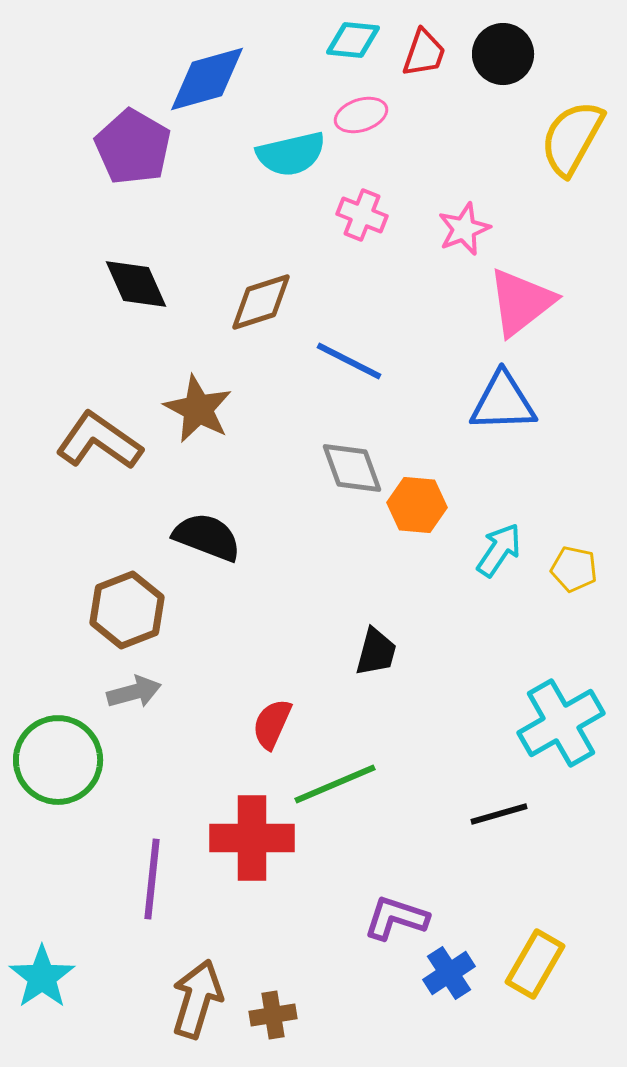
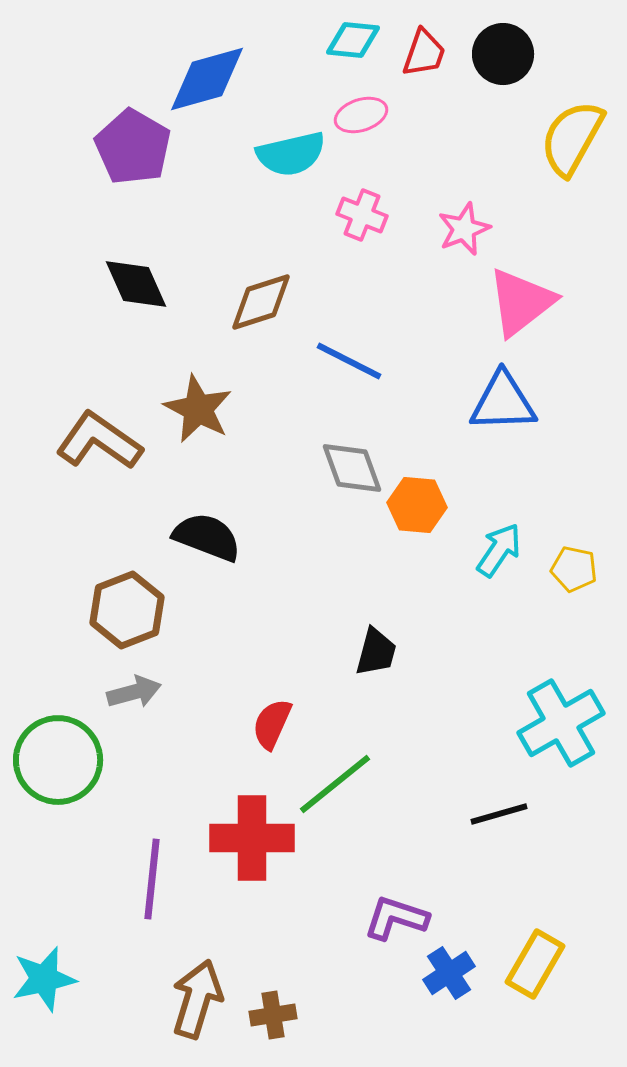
green line: rotated 16 degrees counterclockwise
cyan star: moved 2 px right, 2 px down; rotated 22 degrees clockwise
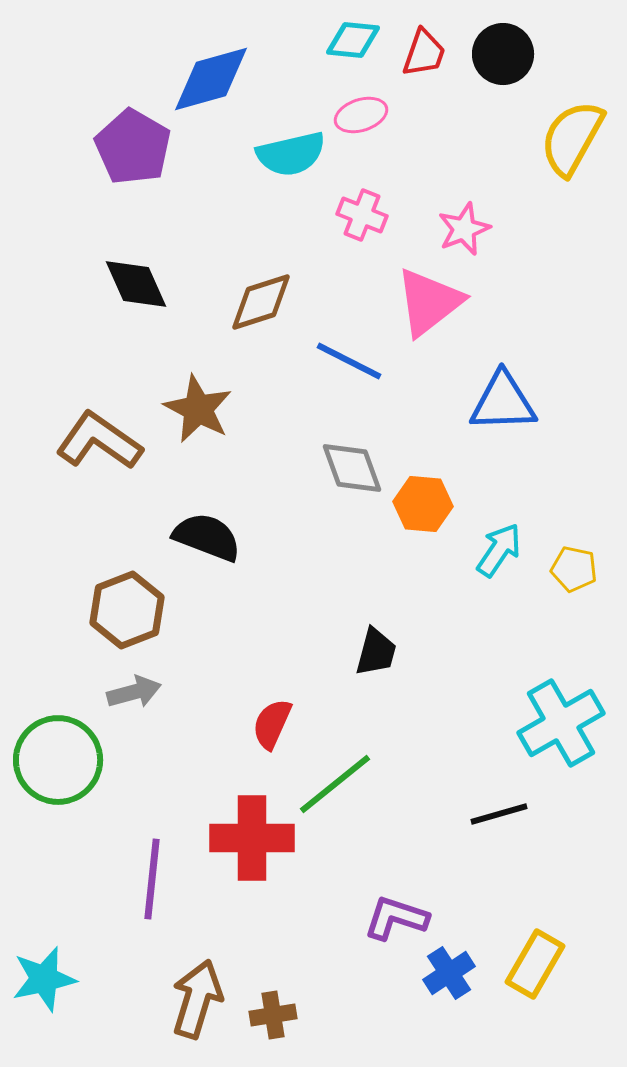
blue diamond: moved 4 px right
pink triangle: moved 92 px left
orange hexagon: moved 6 px right, 1 px up
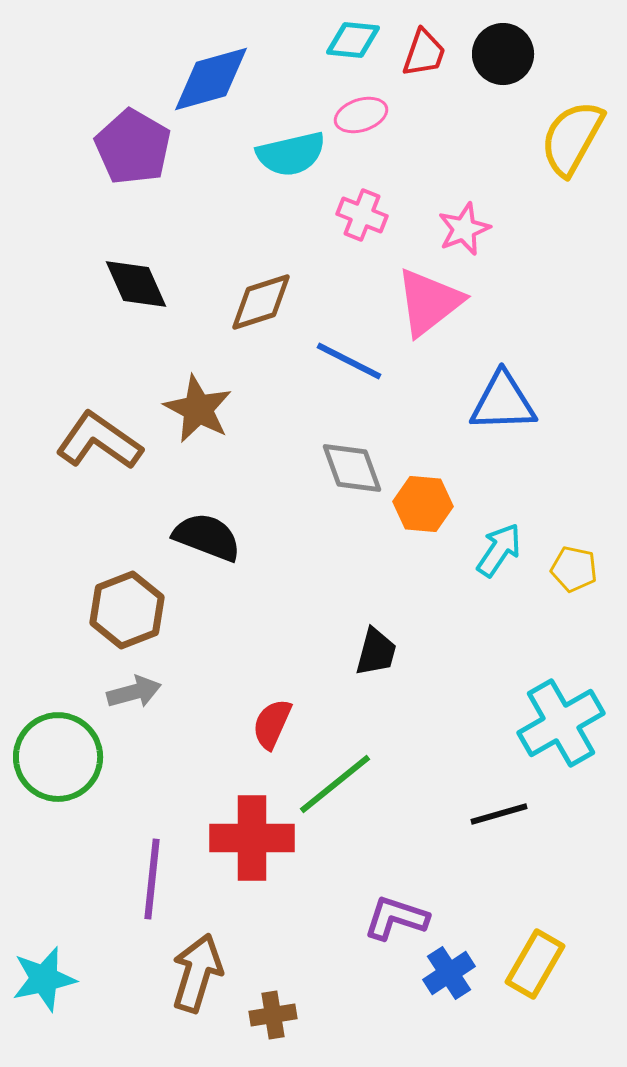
green circle: moved 3 px up
brown arrow: moved 26 px up
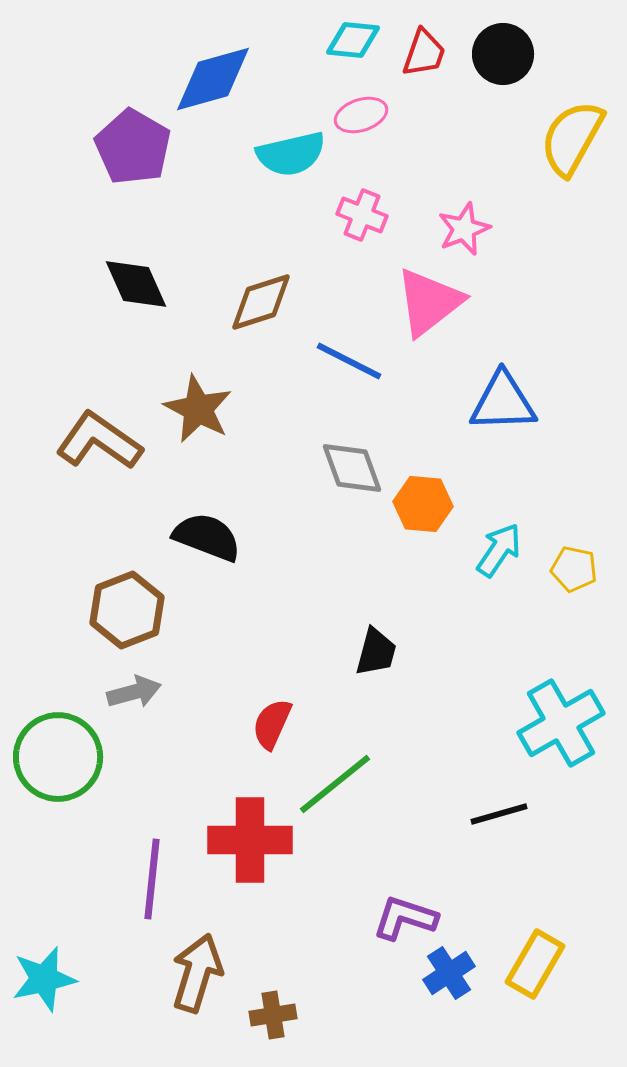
blue diamond: moved 2 px right
red cross: moved 2 px left, 2 px down
purple L-shape: moved 9 px right
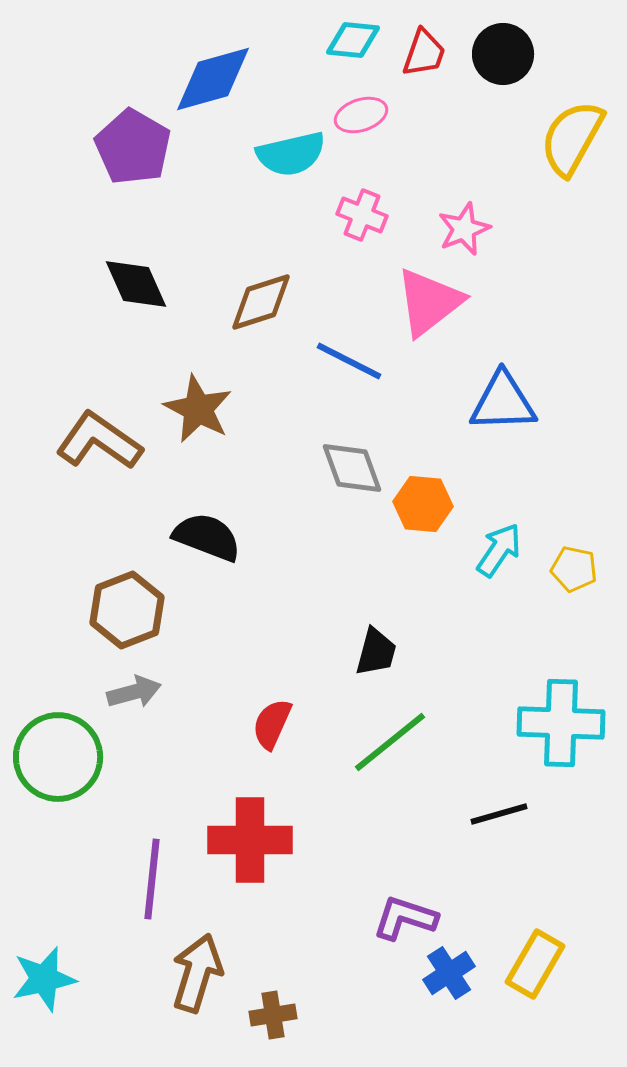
cyan cross: rotated 32 degrees clockwise
green line: moved 55 px right, 42 px up
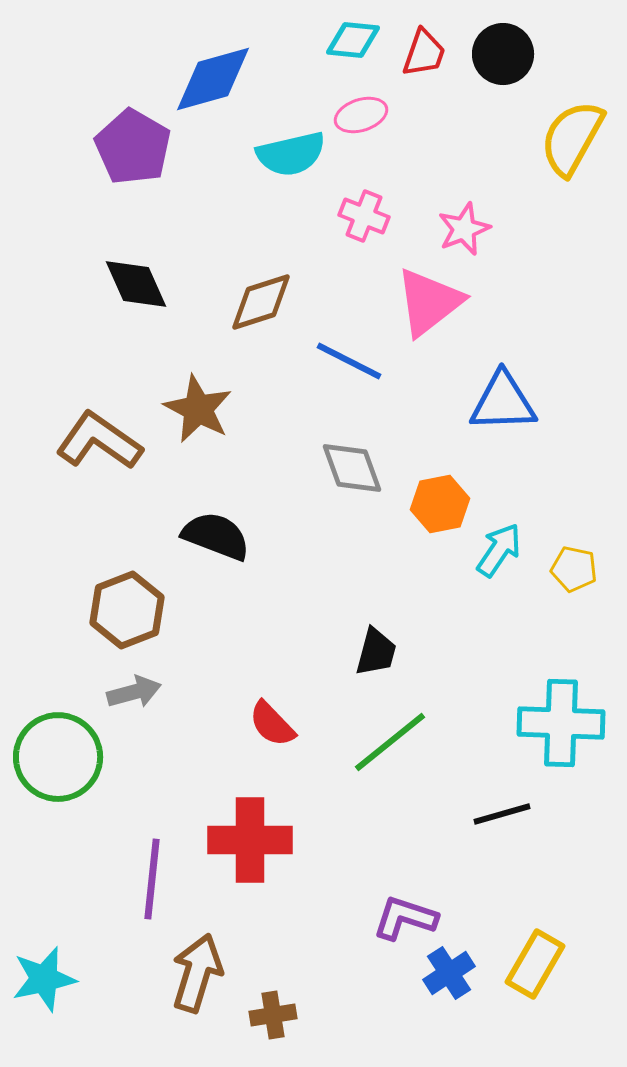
pink cross: moved 2 px right, 1 px down
orange hexagon: moved 17 px right; rotated 16 degrees counterclockwise
black semicircle: moved 9 px right, 1 px up
red semicircle: rotated 68 degrees counterclockwise
black line: moved 3 px right
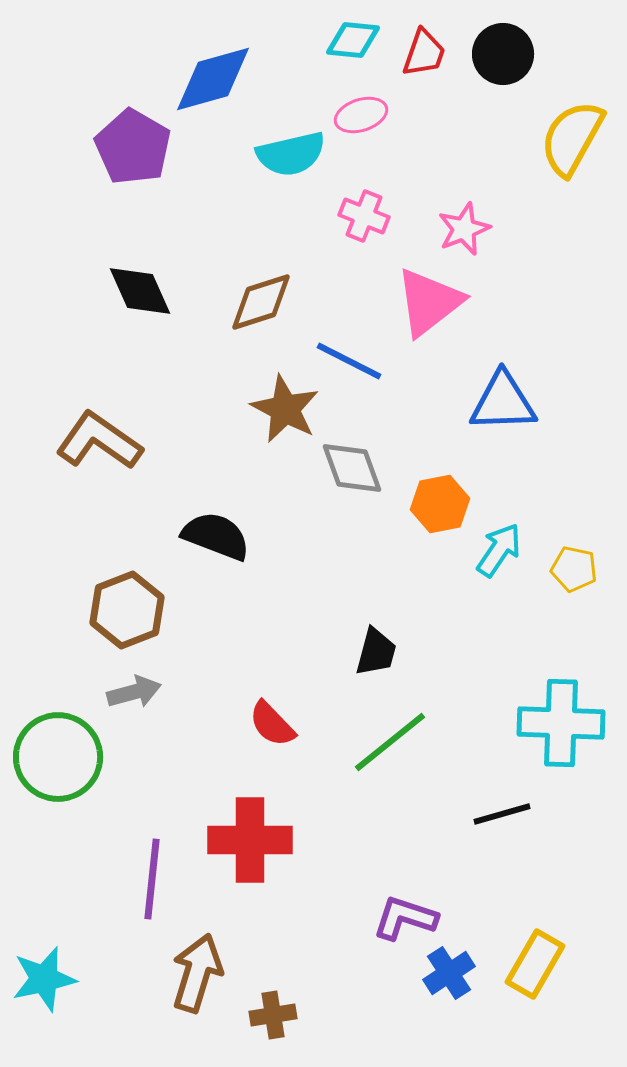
black diamond: moved 4 px right, 7 px down
brown star: moved 87 px right
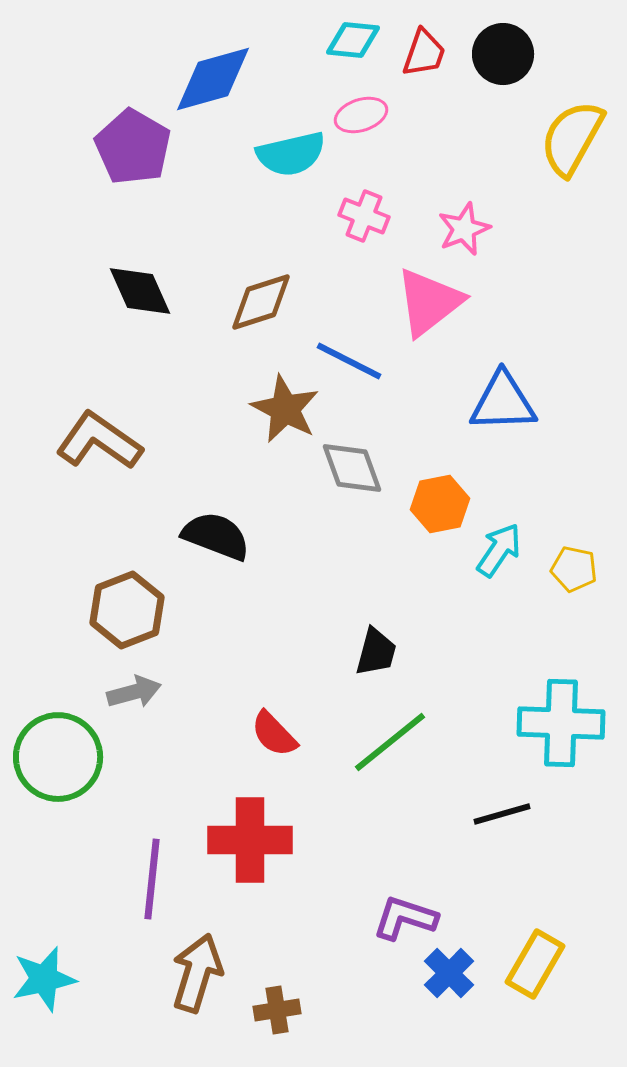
red semicircle: moved 2 px right, 10 px down
blue cross: rotated 12 degrees counterclockwise
brown cross: moved 4 px right, 5 px up
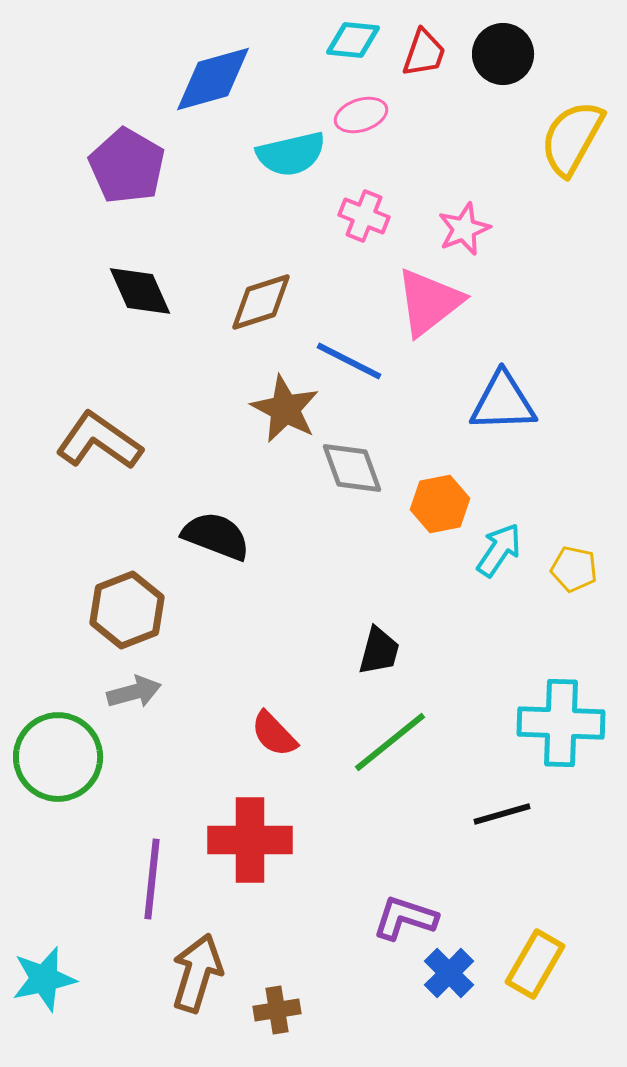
purple pentagon: moved 6 px left, 19 px down
black trapezoid: moved 3 px right, 1 px up
